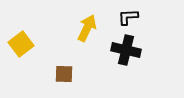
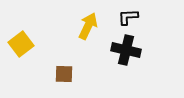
yellow arrow: moved 1 px right, 2 px up
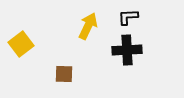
black cross: moved 1 px right; rotated 16 degrees counterclockwise
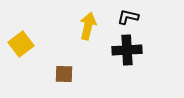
black L-shape: rotated 15 degrees clockwise
yellow arrow: rotated 12 degrees counterclockwise
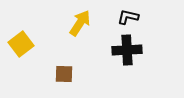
yellow arrow: moved 8 px left, 3 px up; rotated 20 degrees clockwise
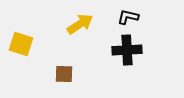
yellow arrow: moved 1 px down; rotated 24 degrees clockwise
yellow square: rotated 35 degrees counterclockwise
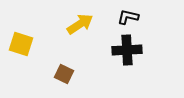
brown square: rotated 24 degrees clockwise
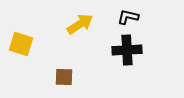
brown square: moved 3 px down; rotated 24 degrees counterclockwise
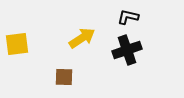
yellow arrow: moved 2 px right, 14 px down
yellow square: moved 4 px left; rotated 25 degrees counterclockwise
black cross: rotated 16 degrees counterclockwise
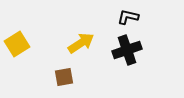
yellow arrow: moved 1 px left, 5 px down
yellow square: rotated 25 degrees counterclockwise
brown square: rotated 12 degrees counterclockwise
